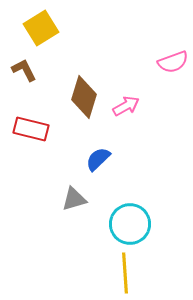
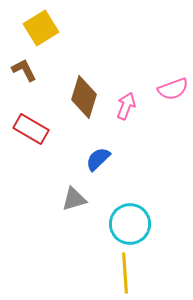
pink semicircle: moved 27 px down
pink arrow: rotated 40 degrees counterclockwise
red rectangle: rotated 16 degrees clockwise
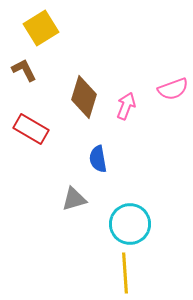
blue semicircle: rotated 56 degrees counterclockwise
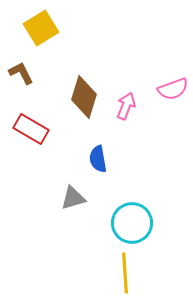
brown L-shape: moved 3 px left, 3 px down
gray triangle: moved 1 px left, 1 px up
cyan circle: moved 2 px right, 1 px up
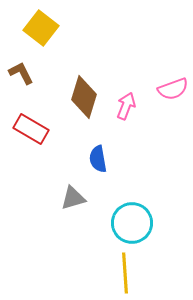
yellow square: rotated 20 degrees counterclockwise
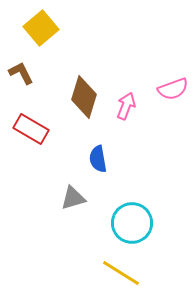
yellow square: rotated 12 degrees clockwise
yellow line: moved 4 px left; rotated 54 degrees counterclockwise
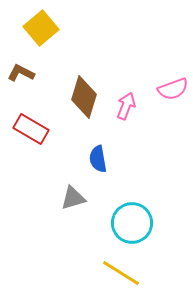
brown L-shape: rotated 36 degrees counterclockwise
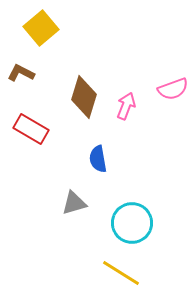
gray triangle: moved 1 px right, 5 px down
